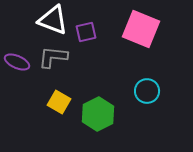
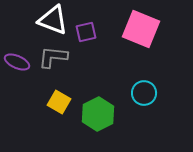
cyan circle: moved 3 px left, 2 px down
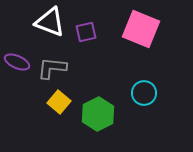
white triangle: moved 3 px left, 2 px down
gray L-shape: moved 1 px left, 11 px down
yellow square: rotated 10 degrees clockwise
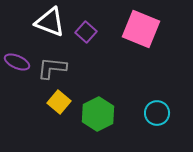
purple square: rotated 35 degrees counterclockwise
cyan circle: moved 13 px right, 20 px down
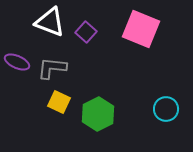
yellow square: rotated 15 degrees counterclockwise
cyan circle: moved 9 px right, 4 px up
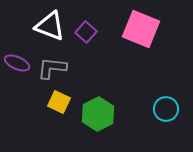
white triangle: moved 4 px down
purple ellipse: moved 1 px down
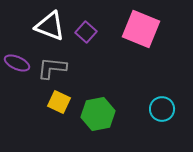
cyan circle: moved 4 px left
green hexagon: rotated 16 degrees clockwise
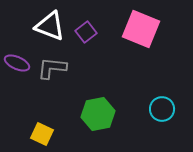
purple square: rotated 10 degrees clockwise
yellow square: moved 17 px left, 32 px down
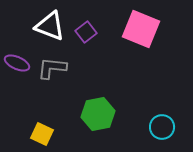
cyan circle: moved 18 px down
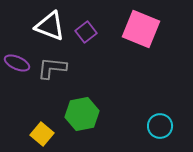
green hexagon: moved 16 px left
cyan circle: moved 2 px left, 1 px up
yellow square: rotated 15 degrees clockwise
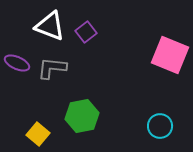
pink square: moved 29 px right, 26 px down
green hexagon: moved 2 px down
yellow square: moved 4 px left
